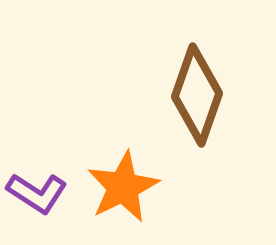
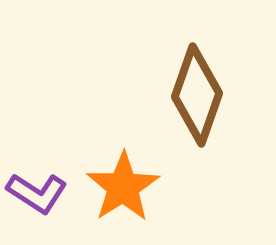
orange star: rotated 6 degrees counterclockwise
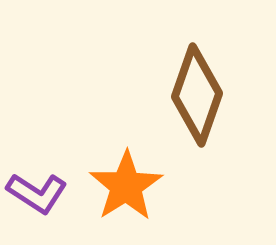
orange star: moved 3 px right, 1 px up
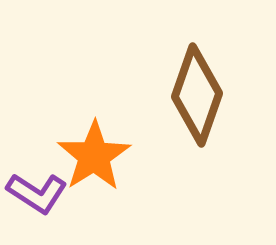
orange star: moved 32 px left, 30 px up
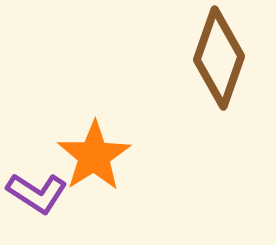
brown diamond: moved 22 px right, 37 px up
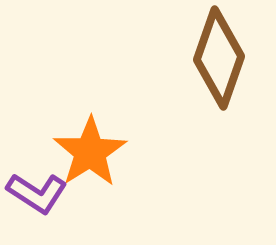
orange star: moved 4 px left, 4 px up
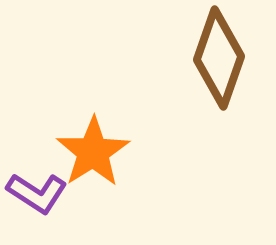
orange star: moved 3 px right
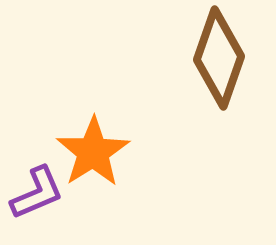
purple L-shape: rotated 56 degrees counterclockwise
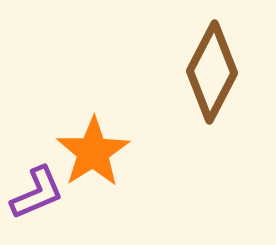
brown diamond: moved 7 px left, 14 px down; rotated 8 degrees clockwise
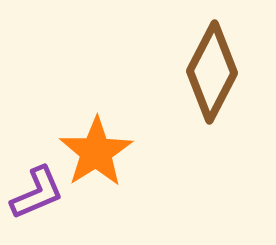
orange star: moved 3 px right
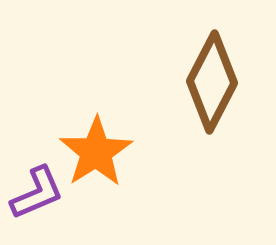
brown diamond: moved 10 px down
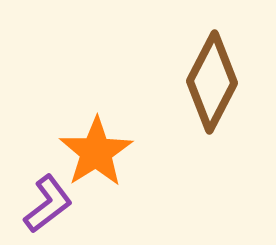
purple L-shape: moved 11 px right, 11 px down; rotated 14 degrees counterclockwise
